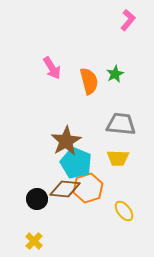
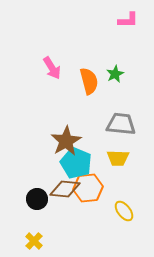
pink L-shape: rotated 50 degrees clockwise
orange hexagon: rotated 12 degrees clockwise
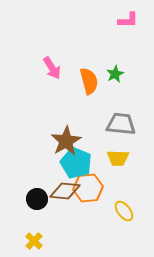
brown diamond: moved 2 px down
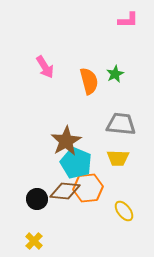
pink arrow: moved 7 px left, 1 px up
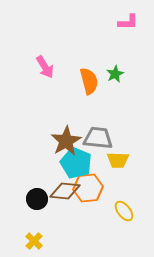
pink L-shape: moved 2 px down
gray trapezoid: moved 23 px left, 14 px down
yellow trapezoid: moved 2 px down
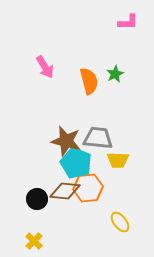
brown star: rotated 28 degrees counterclockwise
yellow ellipse: moved 4 px left, 11 px down
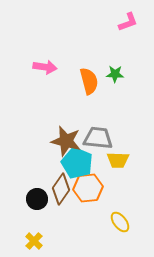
pink L-shape: rotated 20 degrees counterclockwise
pink arrow: rotated 50 degrees counterclockwise
green star: rotated 30 degrees clockwise
cyan pentagon: moved 1 px right
brown diamond: moved 4 px left, 2 px up; rotated 60 degrees counterclockwise
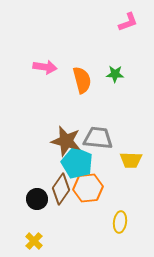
orange semicircle: moved 7 px left, 1 px up
yellow trapezoid: moved 13 px right
yellow ellipse: rotated 45 degrees clockwise
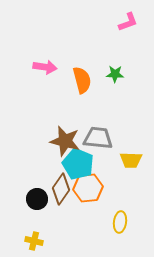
brown star: moved 1 px left
cyan pentagon: moved 1 px right, 1 px down
yellow cross: rotated 30 degrees counterclockwise
